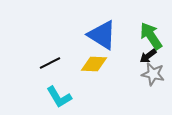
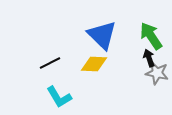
blue triangle: rotated 12 degrees clockwise
black arrow: moved 1 px right, 2 px down; rotated 108 degrees clockwise
gray star: moved 4 px right, 1 px up
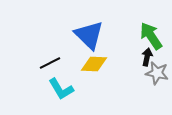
blue triangle: moved 13 px left
black arrow: moved 2 px left, 1 px up; rotated 30 degrees clockwise
cyan L-shape: moved 2 px right, 8 px up
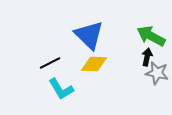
green arrow: rotated 28 degrees counterclockwise
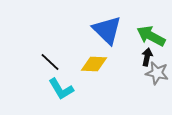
blue triangle: moved 18 px right, 5 px up
black line: moved 1 px up; rotated 70 degrees clockwise
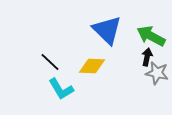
yellow diamond: moved 2 px left, 2 px down
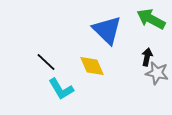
green arrow: moved 17 px up
black line: moved 4 px left
yellow diamond: rotated 64 degrees clockwise
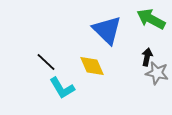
cyan L-shape: moved 1 px right, 1 px up
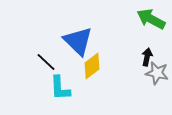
blue triangle: moved 29 px left, 11 px down
yellow diamond: rotated 76 degrees clockwise
cyan L-shape: moved 2 px left; rotated 28 degrees clockwise
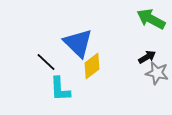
blue triangle: moved 2 px down
black arrow: rotated 48 degrees clockwise
cyan L-shape: moved 1 px down
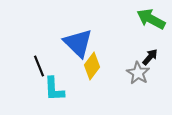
black arrow: moved 3 px right; rotated 18 degrees counterclockwise
black line: moved 7 px left, 4 px down; rotated 25 degrees clockwise
yellow diamond: rotated 16 degrees counterclockwise
gray star: moved 19 px left; rotated 20 degrees clockwise
cyan L-shape: moved 6 px left
